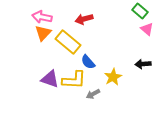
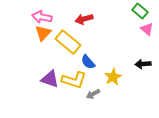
yellow L-shape: rotated 15 degrees clockwise
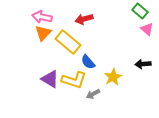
purple triangle: rotated 12 degrees clockwise
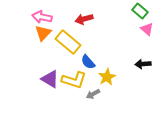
yellow star: moved 6 px left
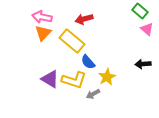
yellow rectangle: moved 4 px right, 1 px up
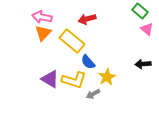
red arrow: moved 3 px right
